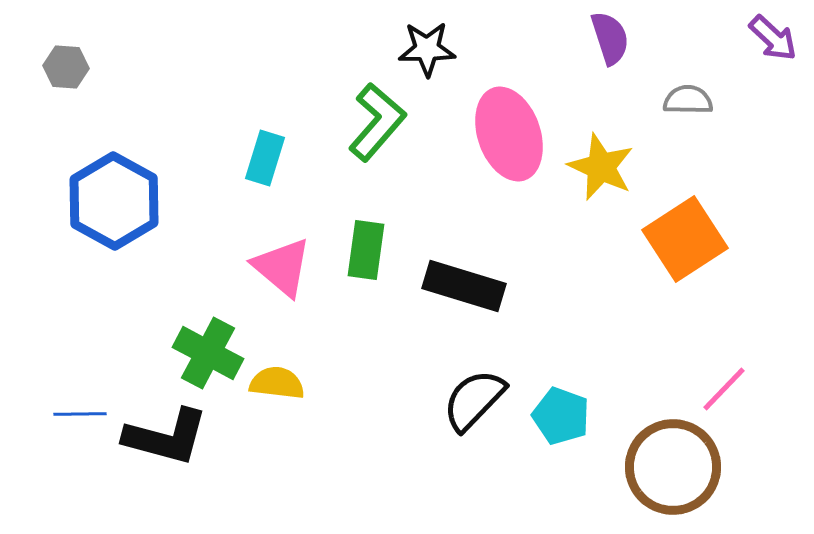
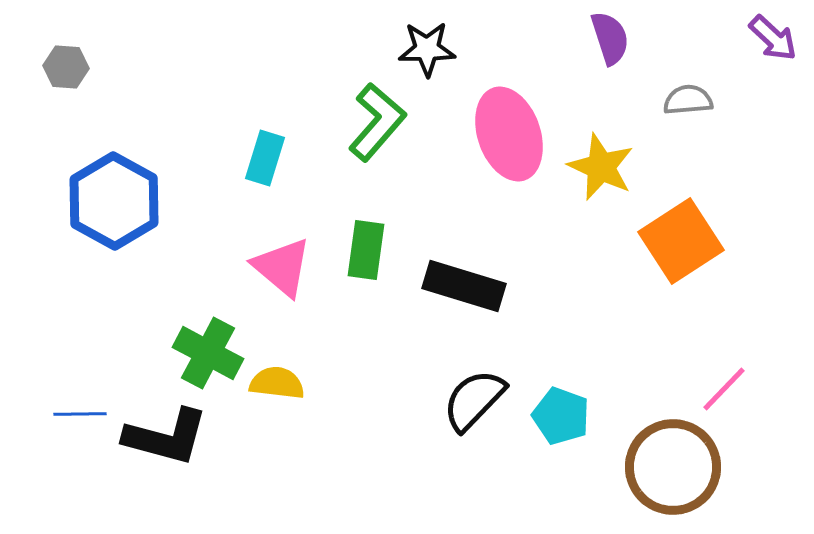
gray semicircle: rotated 6 degrees counterclockwise
orange square: moved 4 px left, 2 px down
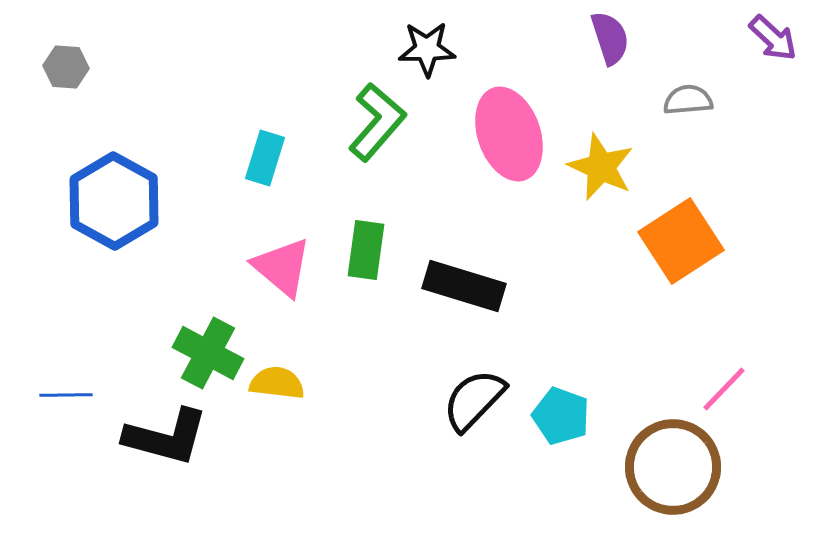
blue line: moved 14 px left, 19 px up
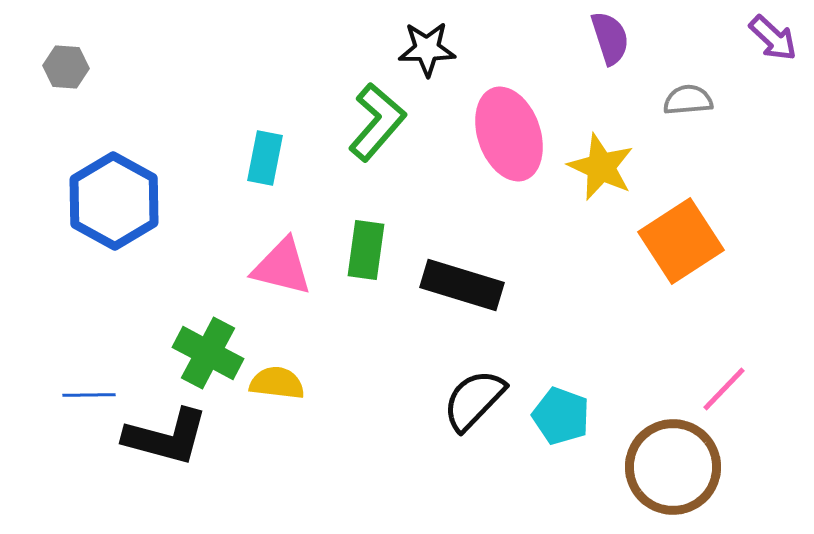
cyan rectangle: rotated 6 degrees counterclockwise
pink triangle: rotated 26 degrees counterclockwise
black rectangle: moved 2 px left, 1 px up
blue line: moved 23 px right
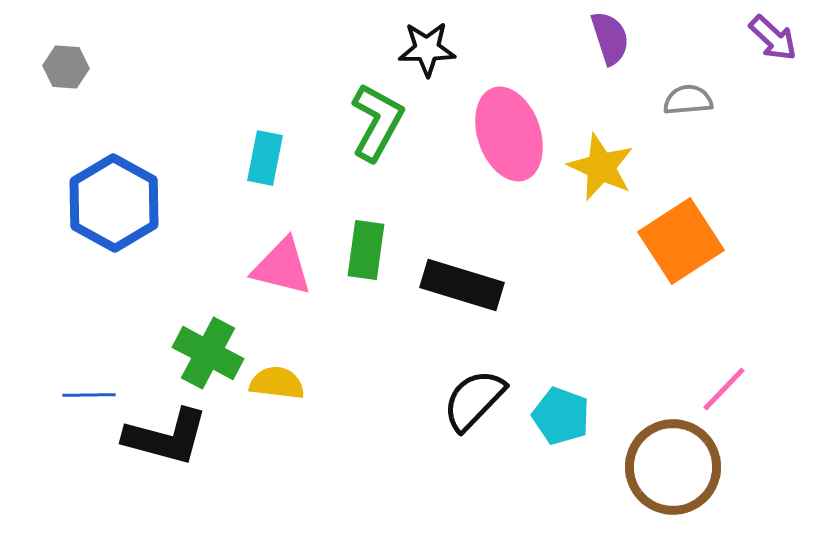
green L-shape: rotated 12 degrees counterclockwise
blue hexagon: moved 2 px down
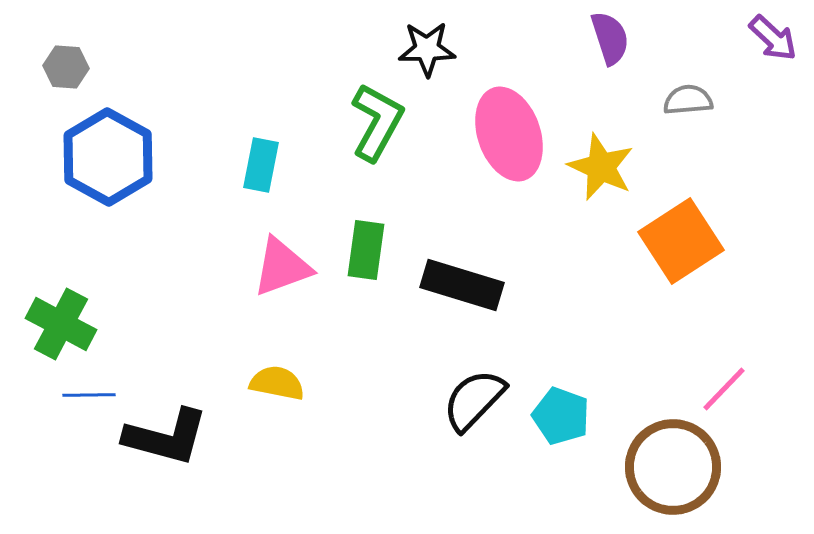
cyan rectangle: moved 4 px left, 7 px down
blue hexagon: moved 6 px left, 46 px up
pink triangle: rotated 34 degrees counterclockwise
green cross: moved 147 px left, 29 px up
yellow semicircle: rotated 4 degrees clockwise
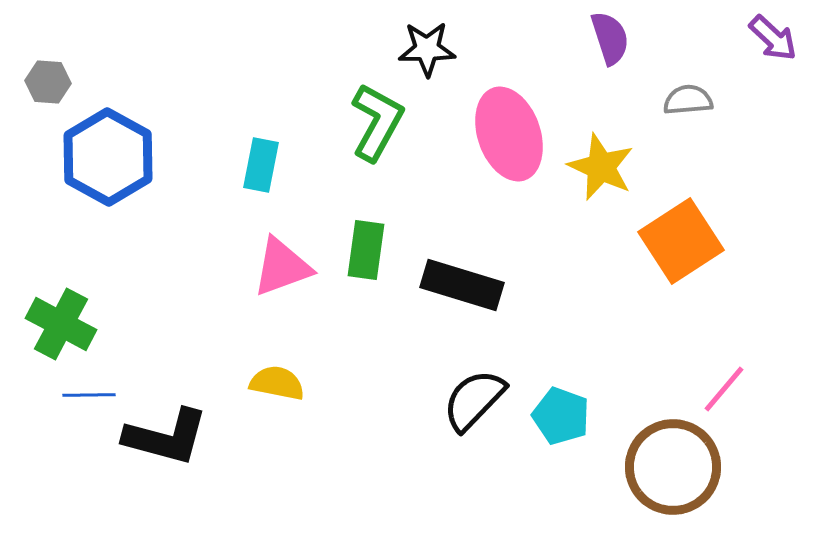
gray hexagon: moved 18 px left, 15 px down
pink line: rotated 4 degrees counterclockwise
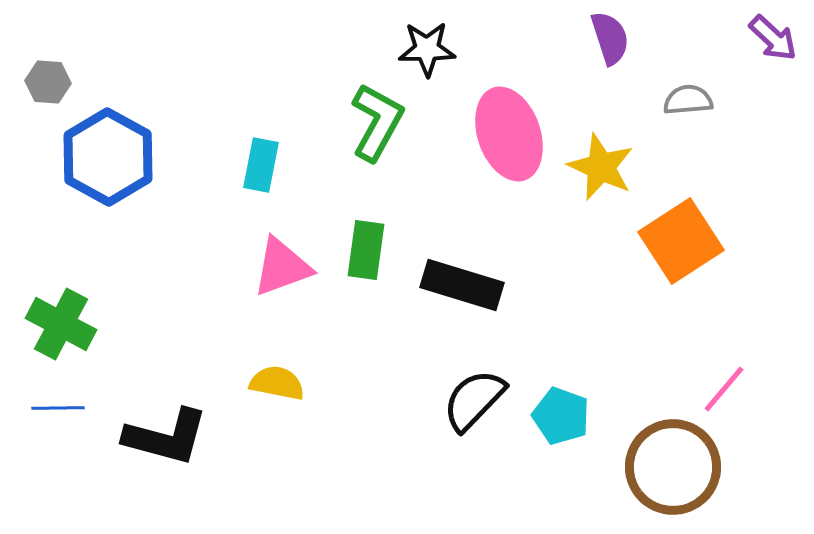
blue line: moved 31 px left, 13 px down
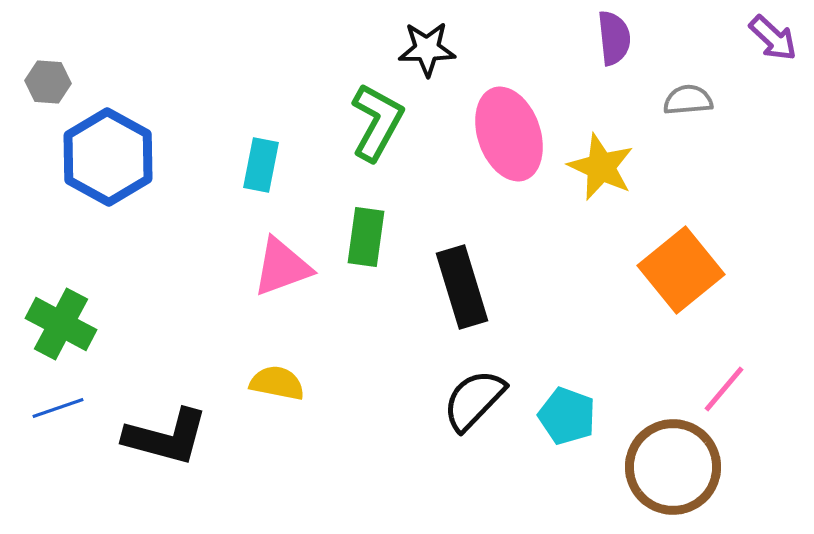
purple semicircle: moved 4 px right; rotated 12 degrees clockwise
orange square: moved 29 px down; rotated 6 degrees counterclockwise
green rectangle: moved 13 px up
black rectangle: moved 2 px down; rotated 56 degrees clockwise
blue line: rotated 18 degrees counterclockwise
cyan pentagon: moved 6 px right
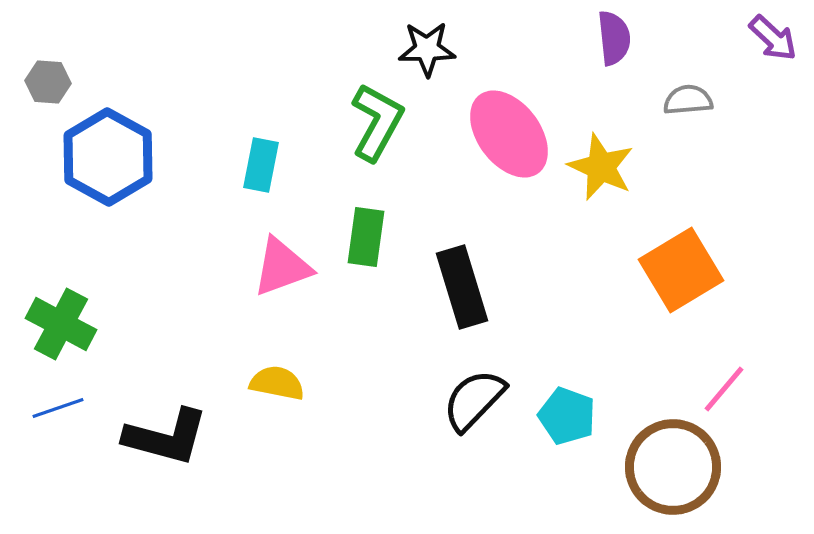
pink ellipse: rotated 18 degrees counterclockwise
orange square: rotated 8 degrees clockwise
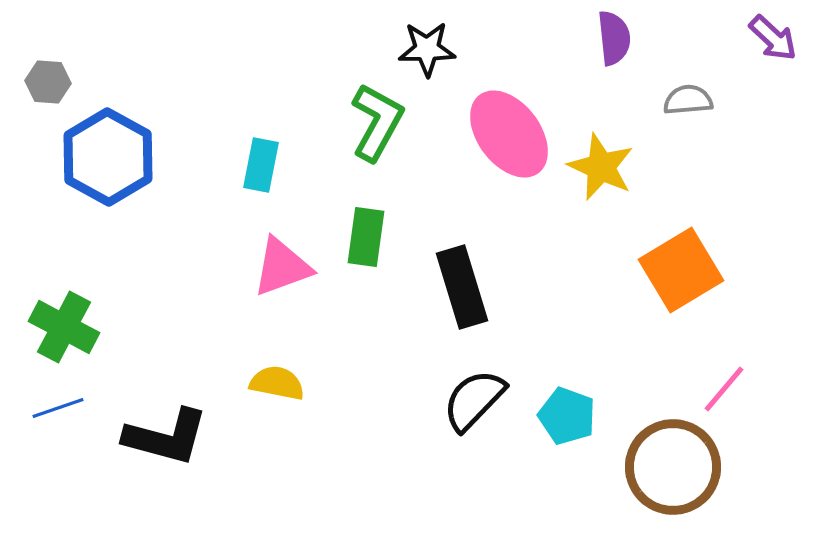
green cross: moved 3 px right, 3 px down
